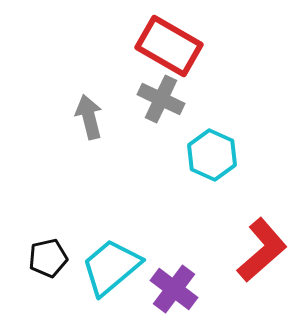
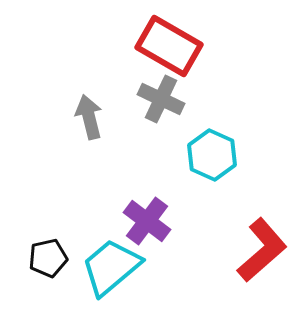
purple cross: moved 27 px left, 68 px up
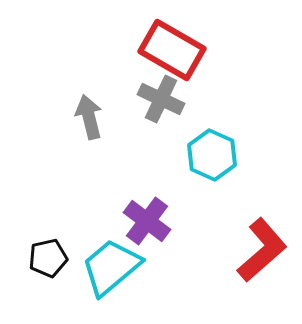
red rectangle: moved 3 px right, 4 px down
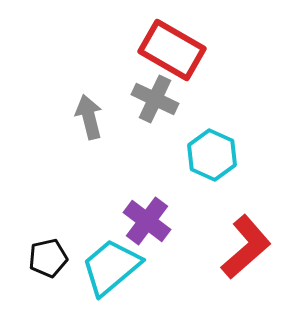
gray cross: moved 6 px left
red L-shape: moved 16 px left, 3 px up
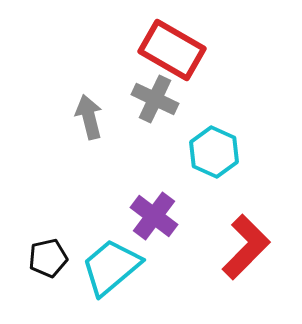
cyan hexagon: moved 2 px right, 3 px up
purple cross: moved 7 px right, 5 px up
red L-shape: rotated 4 degrees counterclockwise
